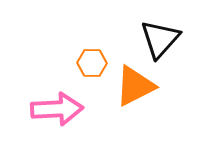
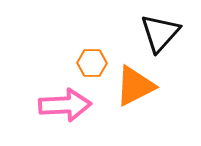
black triangle: moved 6 px up
pink arrow: moved 8 px right, 4 px up
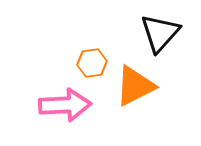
orange hexagon: rotated 8 degrees counterclockwise
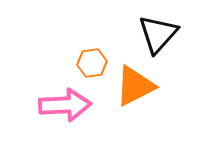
black triangle: moved 2 px left, 1 px down
